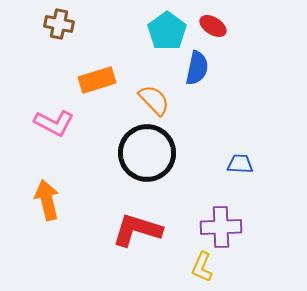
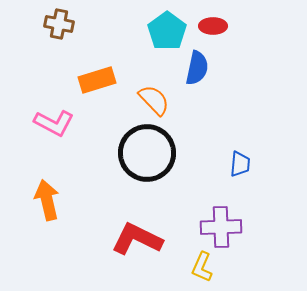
red ellipse: rotated 32 degrees counterclockwise
blue trapezoid: rotated 92 degrees clockwise
red L-shape: moved 9 px down; rotated 9 degrees clockwise
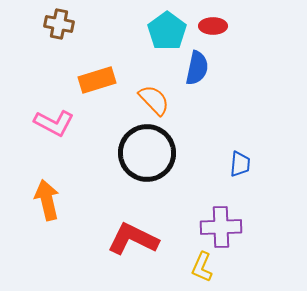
red L-shape: moved 4 px left
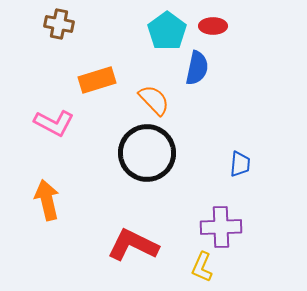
red L-shape: moved 6 px down
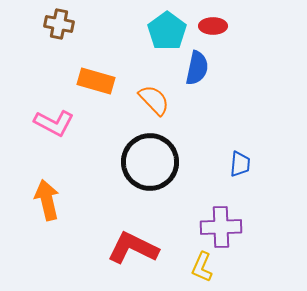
orange rectangle: moved 1 px left, 1 px down; rotated 33 degrees clockwise
black circle: moved 3 px right, 9 px down
red L-shape: moved 3 px down
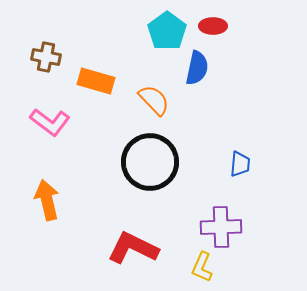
brown cross: moved 13 px left, 33 px down
pink L-shape: moved 4 px left, 1 px up; rotated 9 degrees clockwise
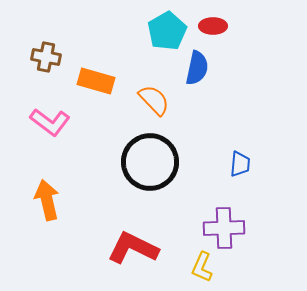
cyan pentagon: rotated 6 degrees clockwise
purple cross: moved 3 px right, 1 px down
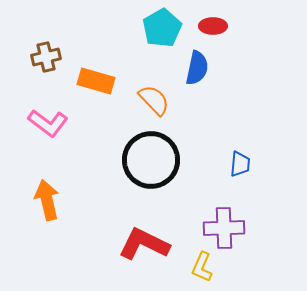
cyan pentagon: moved 5 px left, 3 px up
brown cross: rotated 24 degrees counterclockwise
pink L-shape: moved 2 px left, 1 px down
black circle: moved 1 px right, 2 px up
red L-shape: moved 11 px right, 4 px up
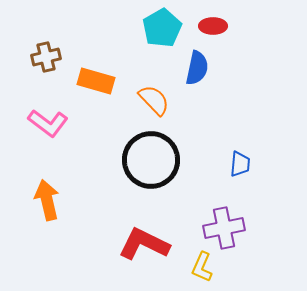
purple cross: rotated 9 degrees counterclockwise
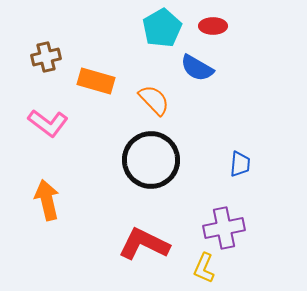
blue semicircle: rotated 108 degrees clockwise
yellow L-shape: moved 2 px right, 1 px down
